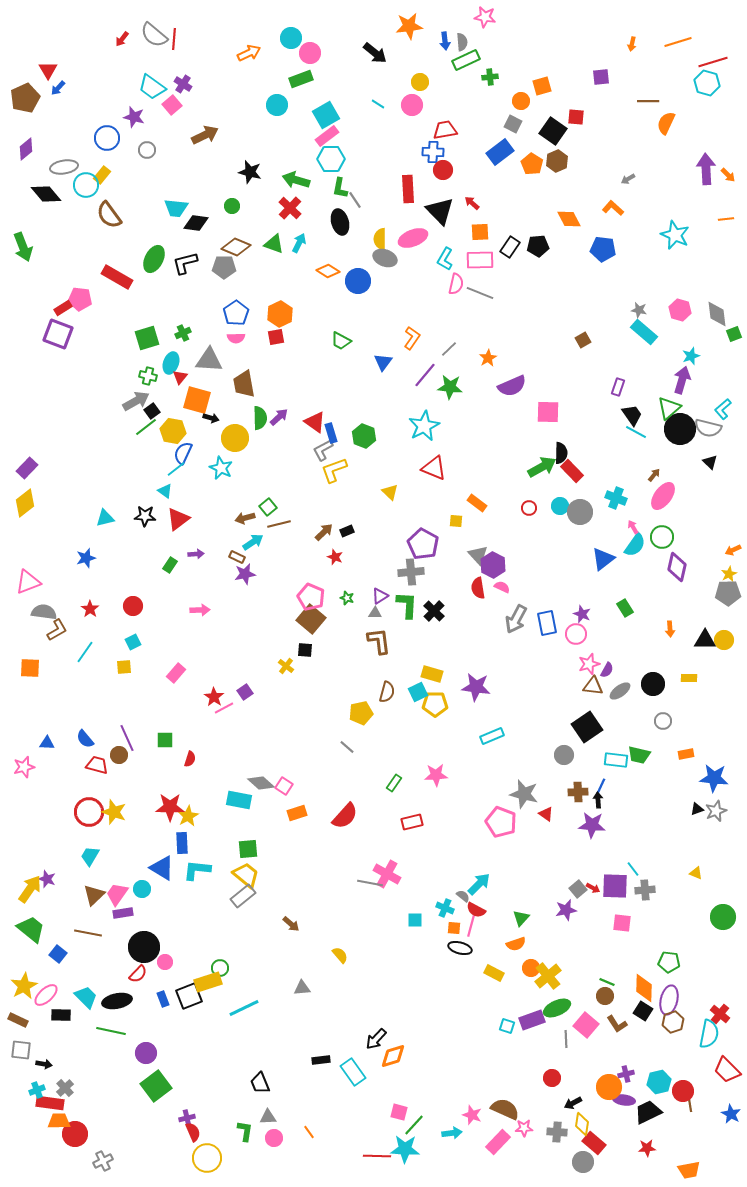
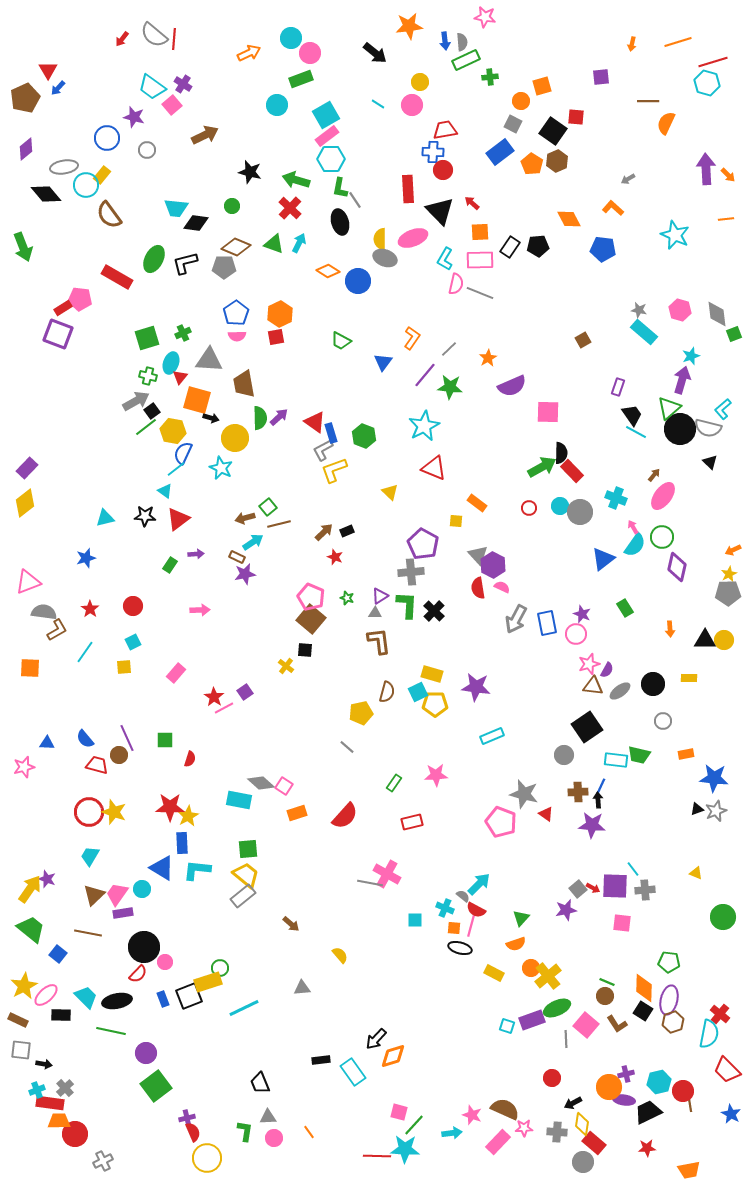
pink semicircle at (236, 338): moved 1 px right, 2 px up
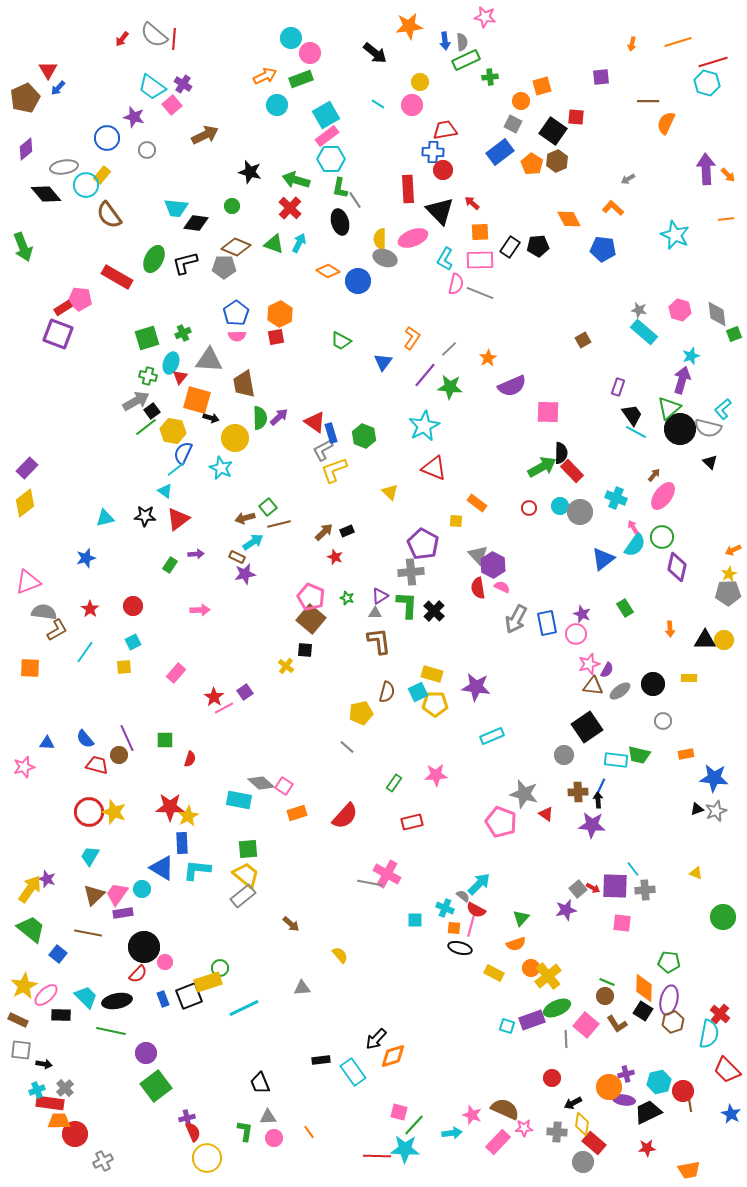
orange arrow at (249, 53): moved 16 px right, 23 px down
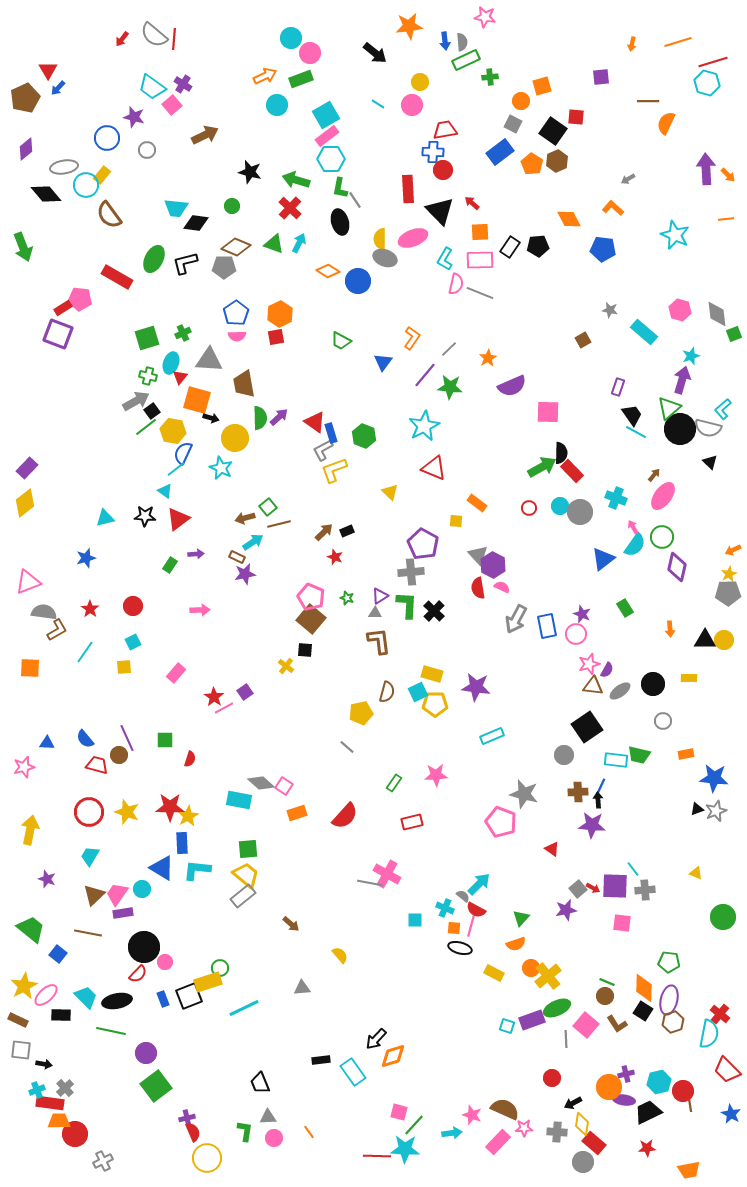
gray star at (639, 310): moved 29 px left
blue rectangle at (547, 623): moved 3 px down
yellow star at (114, 812): moved 13 px right
red triangle at (546, 814): moved 6 px right, 35 px down
yellow arrow at (30, 889): moved 59 px up; rotated 24 degrees counterclockwise
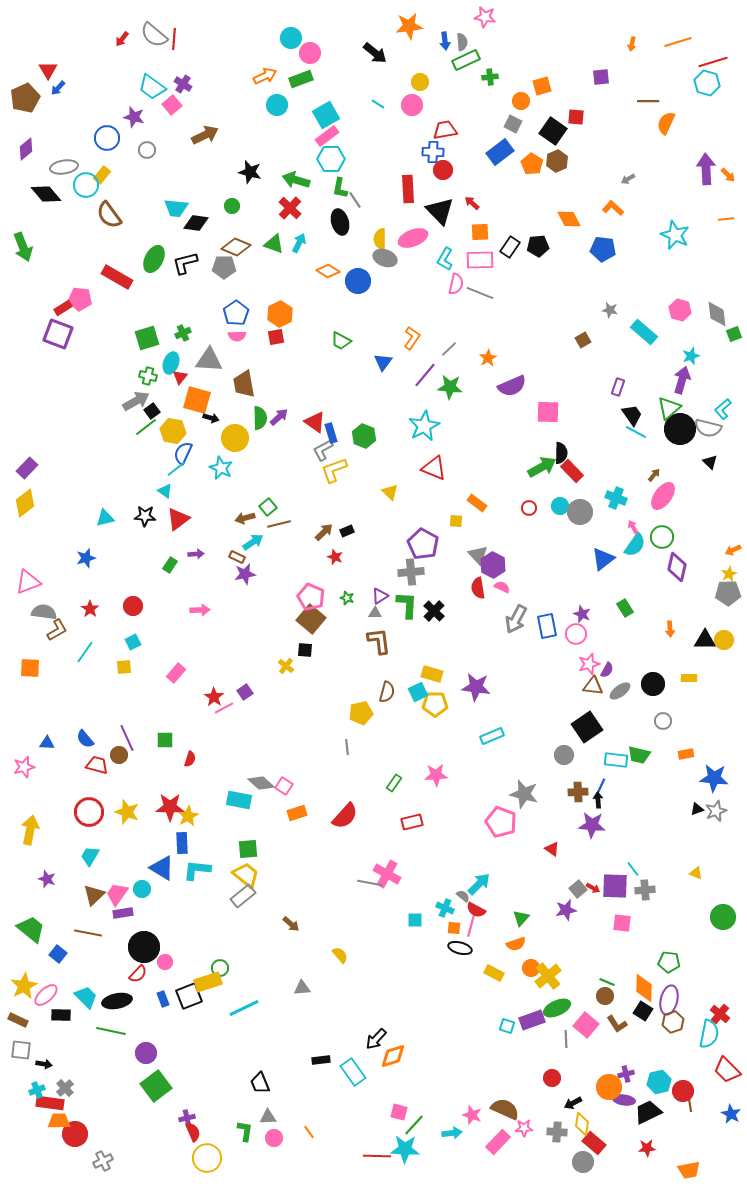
gray line at (347, 747): rotated 42 degrees clockwise
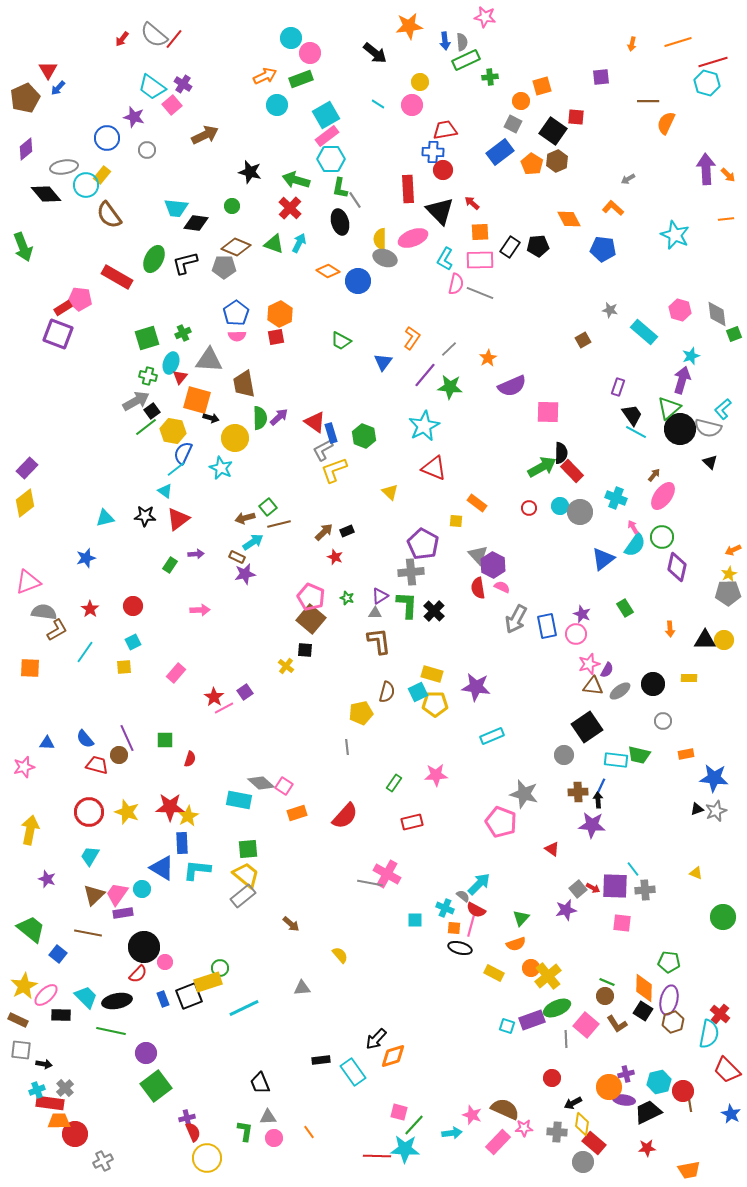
red line at (174, 39): rotated 35 degrees clockwise
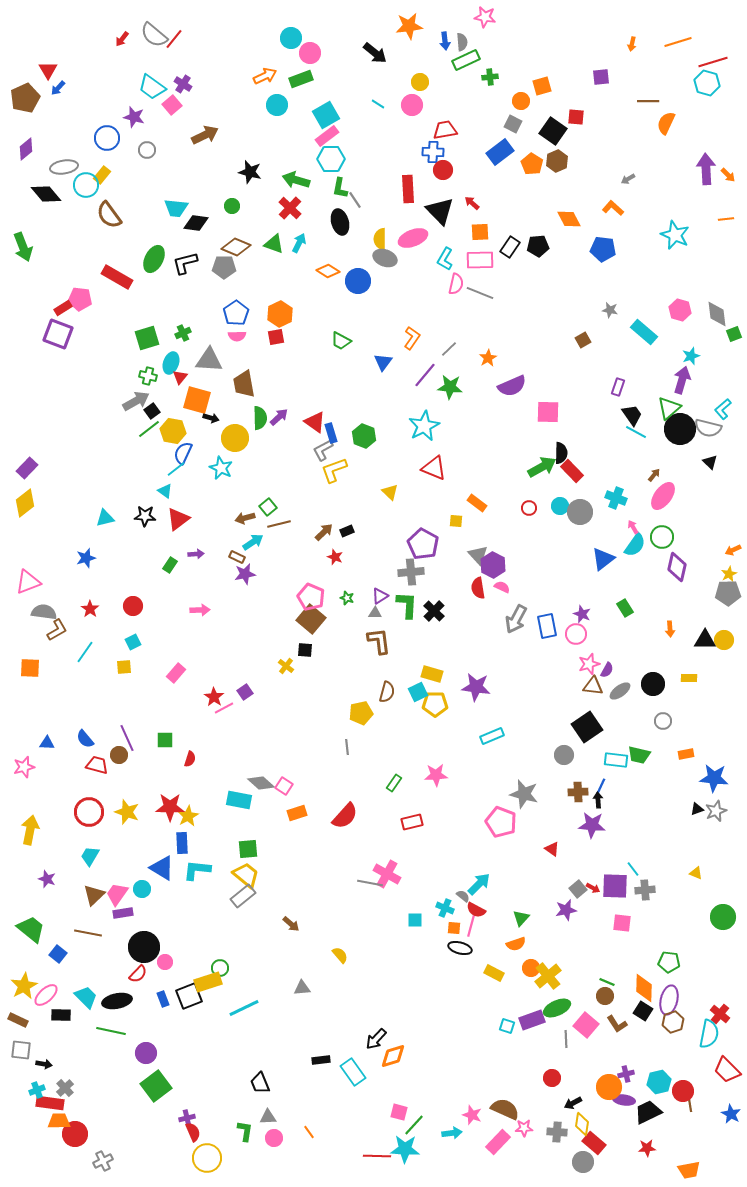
green line at (146, 427): moved 3 px right, 2 px down
